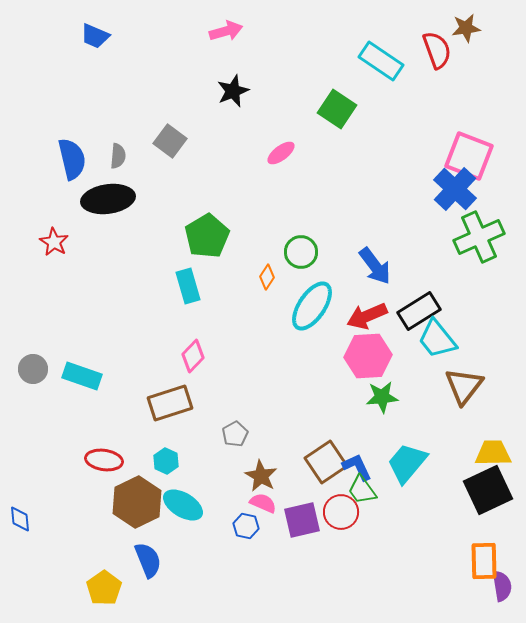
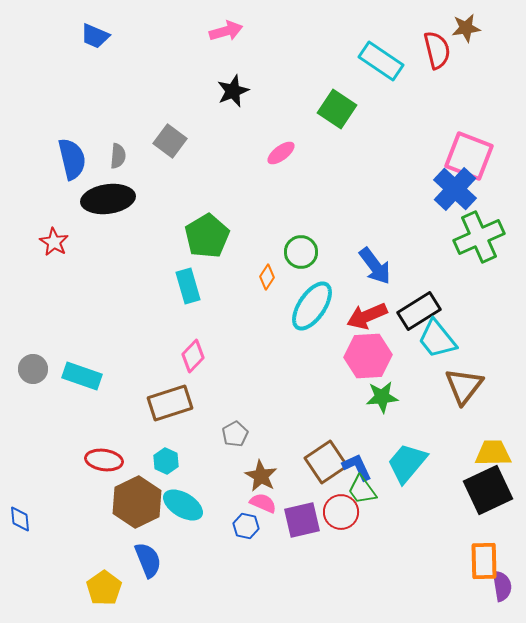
red semicircle at (437, 50): rotated 6 degrees clockwise
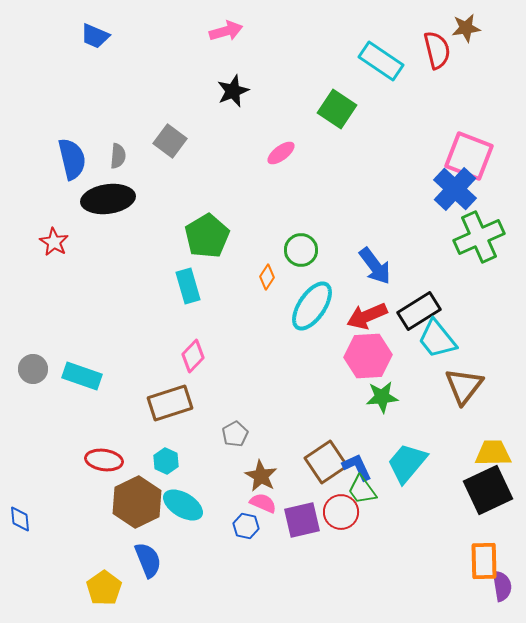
green circle at (301, 252): moved 2 px up
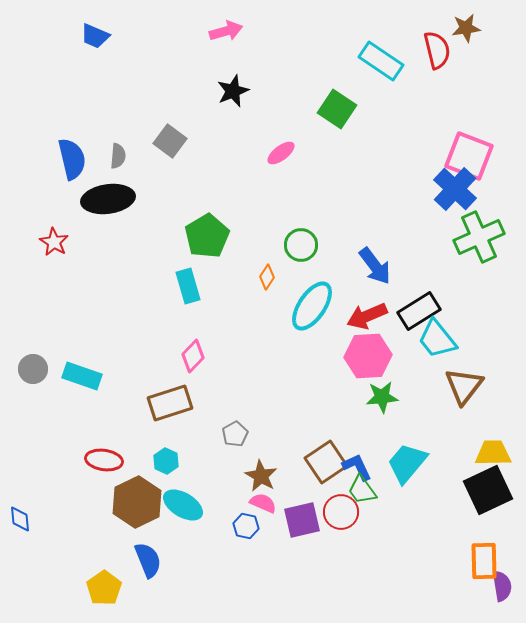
green circle at (301, 250): moved 5 px up
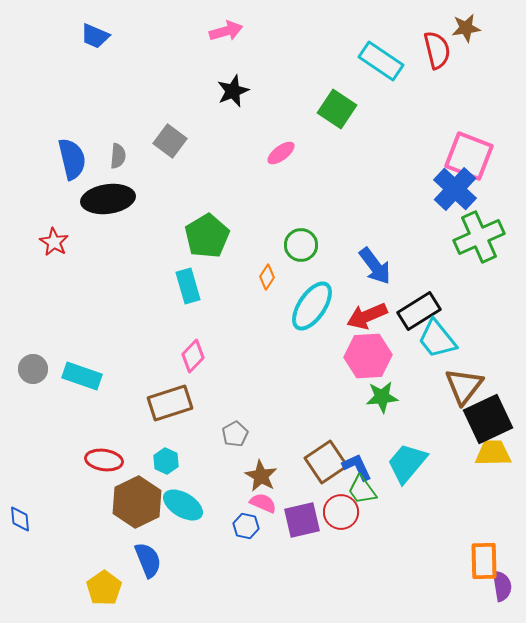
black square at (488, 490): moved 71 px up
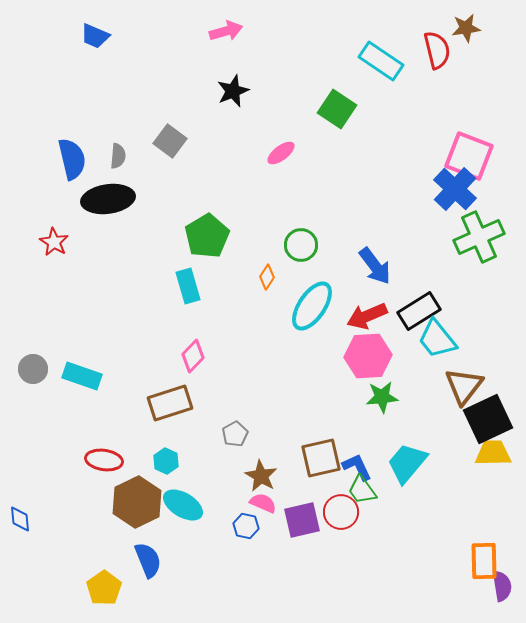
brown square at (326, 462): moved 5 px left, 4 px up; rotated 21 degrees clockwise
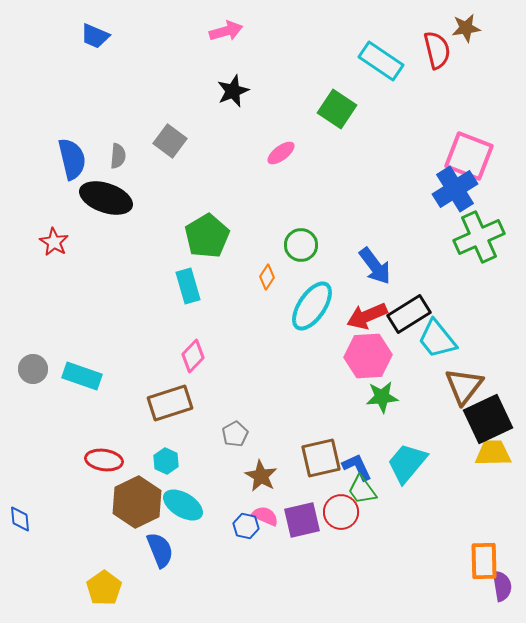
blue cross at (455, 189): rotated 15 degrees clockwise
black ellipse at (108, 199): moved 2 px left, 1 px up; rotated 27 degrees clockwise
black rectangle at (419, 311): moved 10 px left, 3 px down
pink semicircle at (263, 503): moved 2 px right, 13 px down
blue semicircle at (148, 560): moved 12 px right, 10 px up
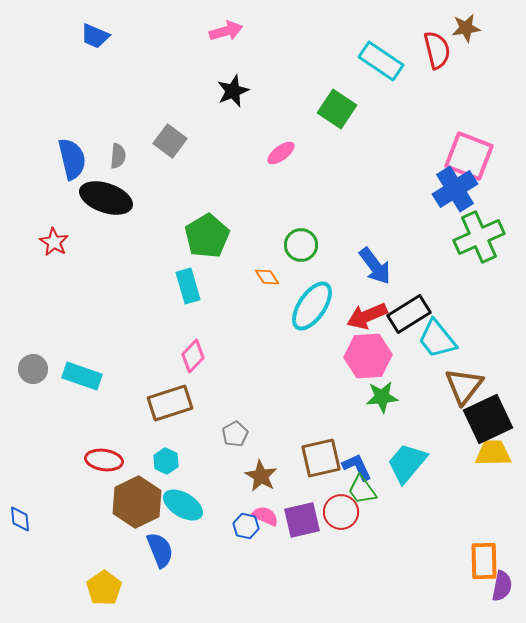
orange diamond at (267, 277): rotated 65 degrees counterclockwise
purple semicircle at (502, 586): rotated 20 degrees clockwise
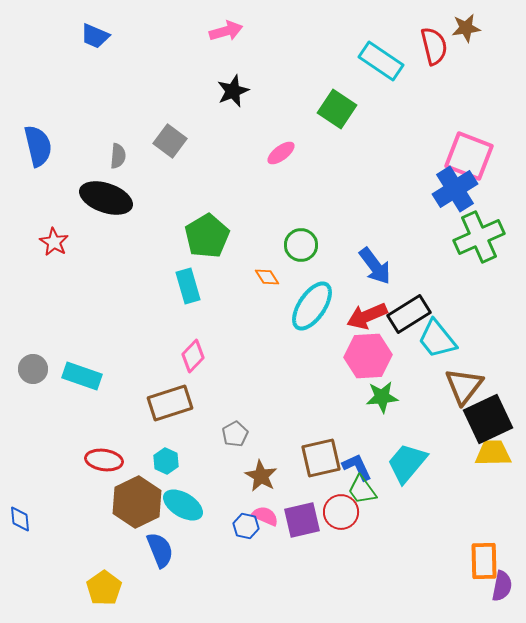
red semicircle at (437, 50): moved 3 px left, 4 px up
blue semicircle at (72, 159): moved 34 px left, 13 px up
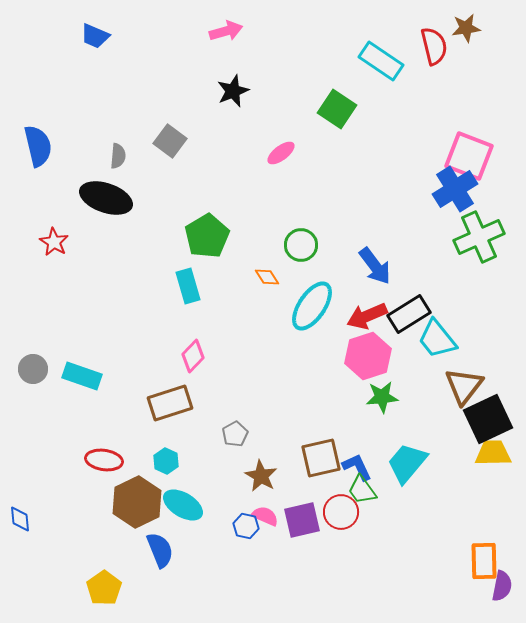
pink hexagon at (368, 356): rotated 15 degrees counterclockwise
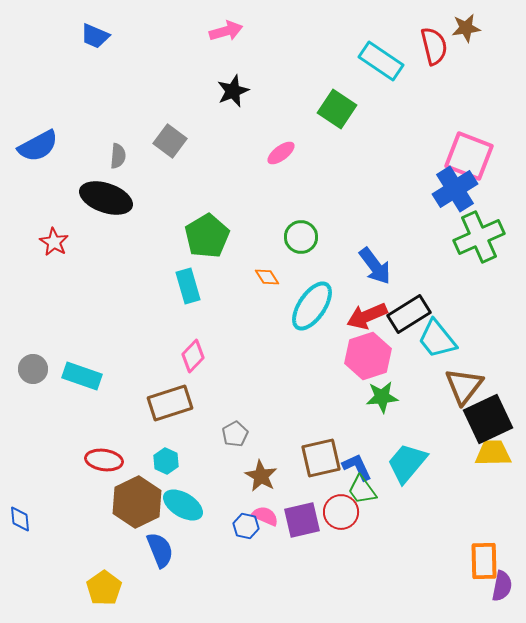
blue semicircle at (38, 146): rotated 75 degrees clockwise
green circle at (301, 245): moved 8 px up
